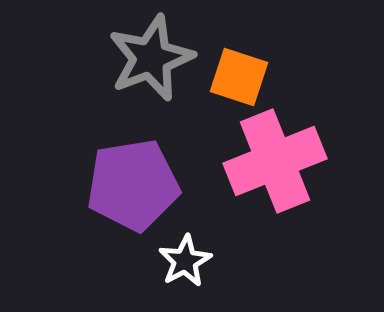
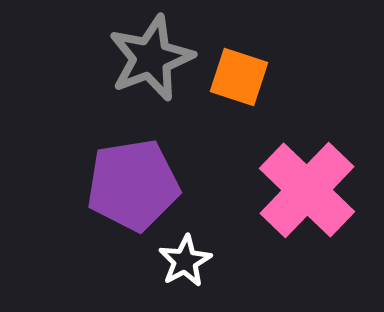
pink cross: moved 32 px right, 29 px down; rotated 24 degrees counterclockwise
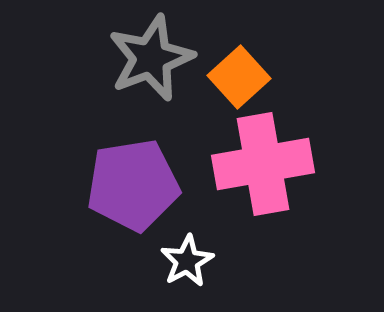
orange square: rotated 30 degrees clockwise
pink cross: moved 44 px left, 26 px up; rotated 36 degrees clockwise
white star: moved 2 px right
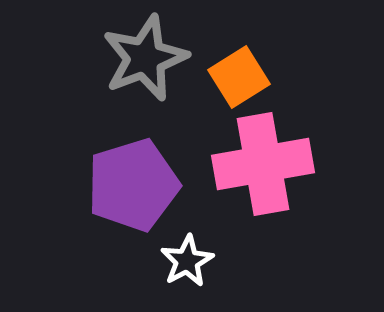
gray star: moved 6 px left
orange square: rotated 10 degrees clockwise
purple pentagon: rotated 8 degrees counterclockwise
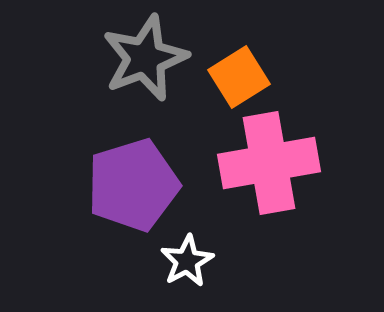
pink cross: moved 6 px right, 1 px up
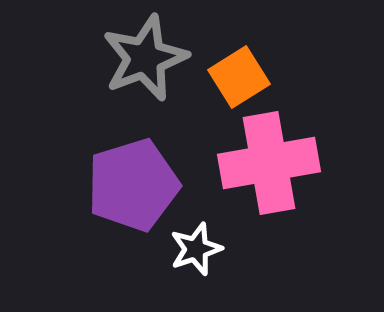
white star: moved 9 px right, 12 px up; rotated 10 degrees clockwise
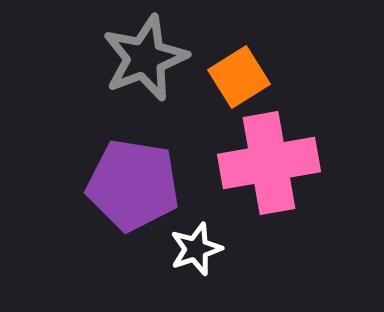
purple pentagon: rotated 26 degrees clockwise
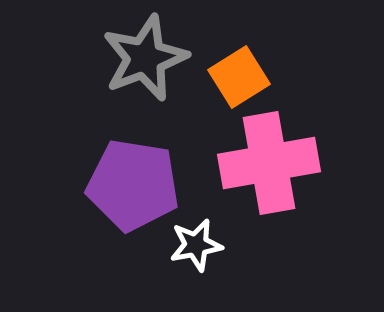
white star: moved 4 px up; rotated 8 degrees clockwise
